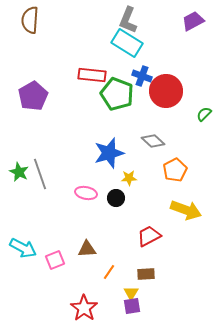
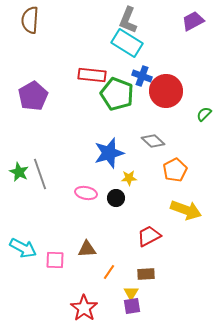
pink square: rotated 24 degrees clockwise
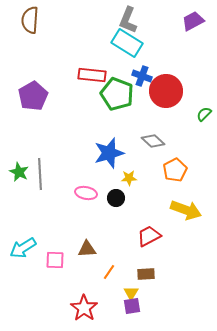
gray line: rotated 16 degrees clockwise
cyan arrow: rotated 120 degrees clockwise
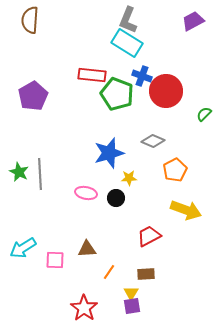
gray diamond: rotated 20 degrees counterclockwise
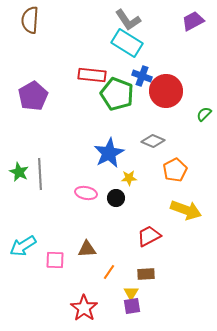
gray L-shape: rotated 56 degrees counterclockwise
blue star: rotated 12 degrees counterclockwise
cyan arrow: moved 2 px up
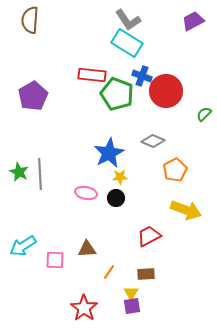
yellow star: moved 9 px left, 1 px up
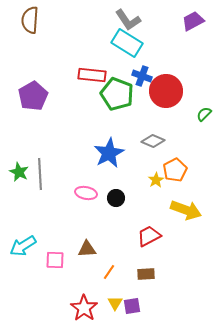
yellow star: moved 36 px right, 3 px down; rotated 28 degrees counterclockwise
yellow triangle: moved 16 px left, 10 px down
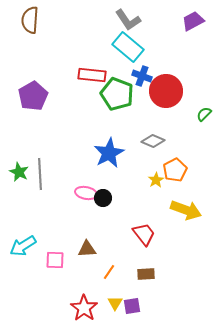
cyan rectangle: moved 1 px right, 4 px down; rotated 8 degrees clockwise
black circle: moved 13 px left
red trapezoid: moved 5 px left, 2 px up; rotated 80 degrees clockwise
